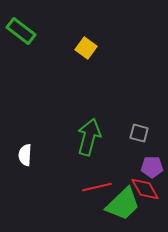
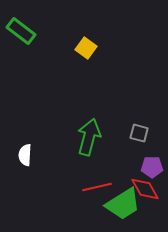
green trapezoid: rotated 12 degrees clockwise
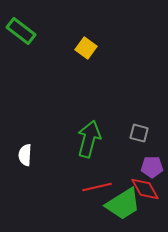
green arrow: moved 2 px down
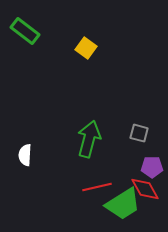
green rectangle: moved 4 px right
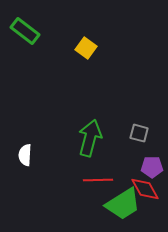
green arrow: moved 1 px right, 1 px up
red line: moved 1 px right, 7 px up; rotated 12 degrees clockwise
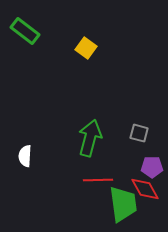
white semicircle: moved 1 px down
green trapezoid: rotated 66 degrees counterclockwise
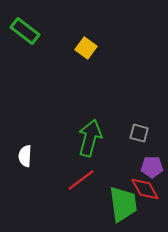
red line: moved 17 px left; rotated 36 degrees counterclockwise
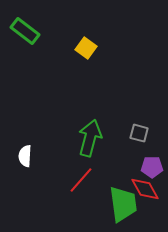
red line: rotated 12 degrees counterclockwise
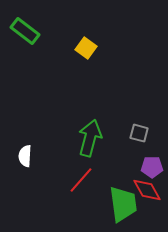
red diamond: moved 2 px right, 1 px down
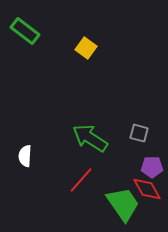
green arrow: rotated 72 degrees counterclockwise
red diamond: moved 1 px up
green trapezoid: rotated 27 degrees counterclockwise
